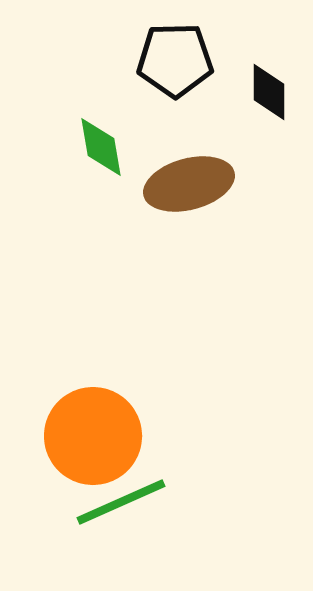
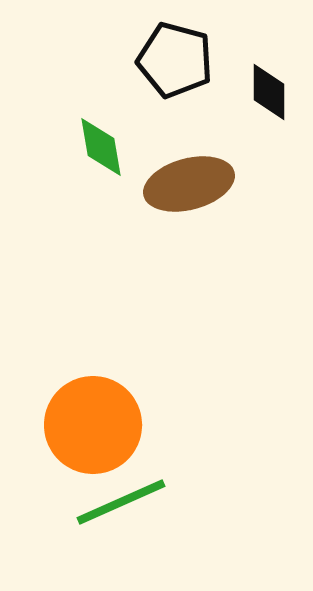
black pentagon: rotated 16 degrees clockwise
orange circle: moved 11 px up
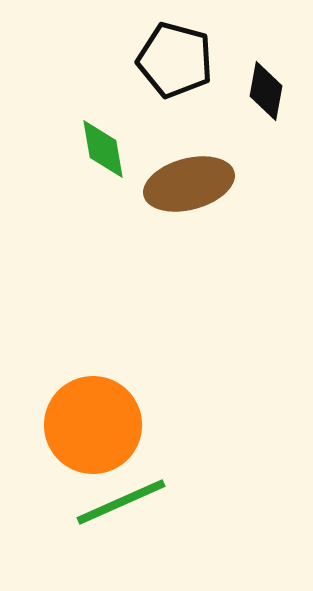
black diamond: moved 3 px left, 1 px up; rotated 10 degrees clockwise
green diamond: moved 2 px right, 2 px down
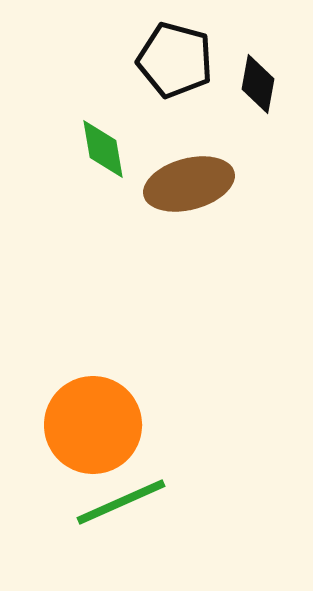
black diamond: moved 8 px left, 7 px up
